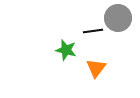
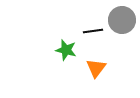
gray circle: moved 4 px right, 2 px down
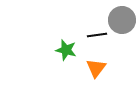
black line: moved 4 px right, 4 px down
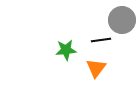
black line: moved 4 px right, 5 px down
green star: rotated 20 degrees counterclockwise
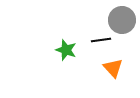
green star: rotated 25 degrees clockwise
orange triangle: moved 17 px right; rotated 20 degrees counterclockwise
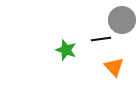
black line: moved 1 px up
orange triangle: moved 1 px right, 1 px up
